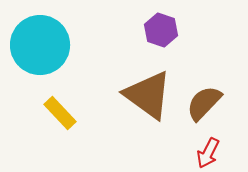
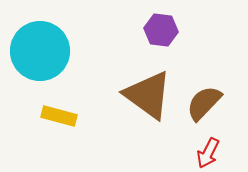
purple hexagon: rotated 12 degrees counterclockwise
cyan circle: moved 6 px down
yellow rectangle: moved 1 px left, 3 px down; rotated 32 degrees counterclockwise
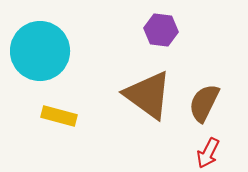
brown semicircle: rotated 18 degrees counterclockwise
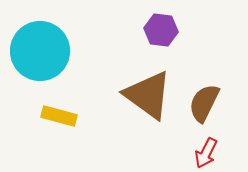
red arrow: moved 2 px left
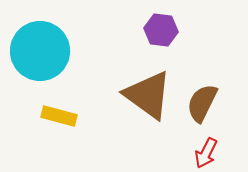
brown semicircle: moved 2 px left
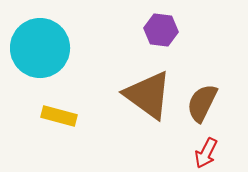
cyan circle: moved 3 px up
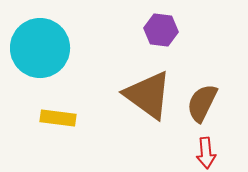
yellow rectangle: moved 1 px left, 2 px down; rotated 8 degrees counterclockwise
red arrow: rotated 32 degrees counterclockwise
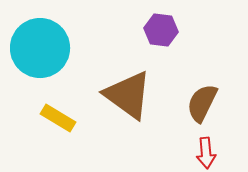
brown triangle: moved 20 px left
yellow rectangle: rotated 24 degrees clockwise
